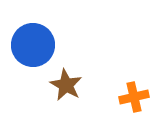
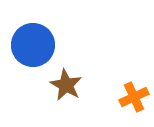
orange cross: rotated 12 degrees counterclockwise
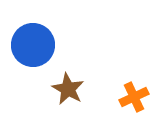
brown star: moved 2 px right, 4 px down
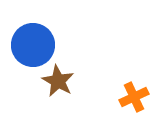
brown star: moved 10 px left, 8 px up
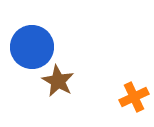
blue circle: moved 1 px left, 2 px down
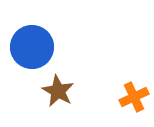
brown star: moved 10 px down
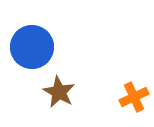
brown star: moved 1 px right, 1 px down
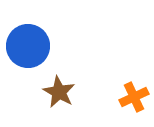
blue circle: moved 4 px left, 1 px up
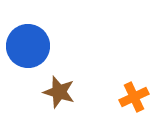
brown star: rotated 12 degrees counterclockwise
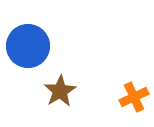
brown star: moved 1 px right, 1 px up; rotated 24 degrees clockwise
